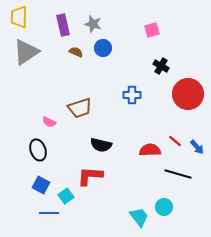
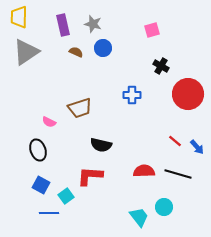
red semicircle: moved 6 px left, 21 px down
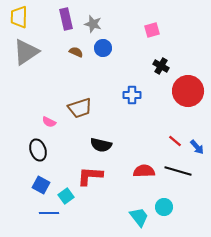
purple rectangle: moved 3 px right, 6 px up
red circle: moved 3 px up
black line: moved 3 px up
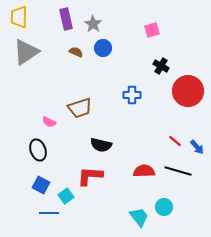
gray star: rotated 18 degrees clockwise
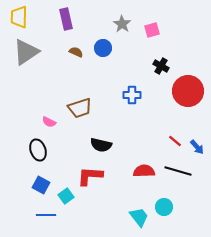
gray star: moved 29 px right
blue line: moved 3 px left, 2 px down
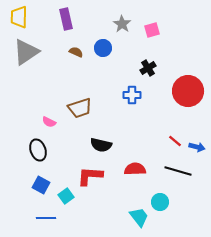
black cross: moved 13 px left, 2 px down; rotated 28 degrees clockwise
blue arrow: rotated 35 degrees counterclockwise
red semicircle: moved 9 px left, 2 px up
cyan circle: moved 4 px left, 5 px up
blue line: moved 3 px down
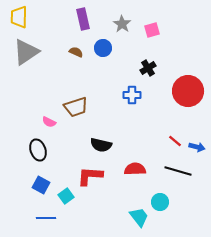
purple rectangle: moved 17 px right
brown trapezoid: moved 4 px left, 1 px up
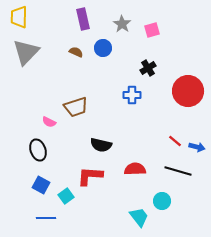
gray triangle: rotated 12 degrees counterclockwise
cyan circle: moved 2 px right, 1 px up
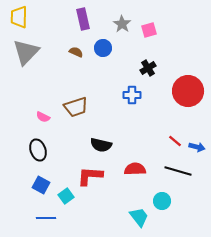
pink square: moved 3 px left
pink semicircle: moved 6 px left, 5 px up
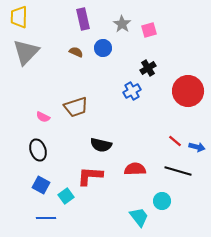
blue cross: moved 4 px up; rotated 30 degrees counterclockwise
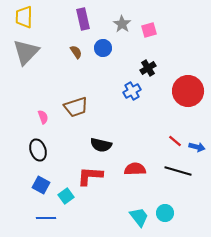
yellow trapezoid: moved 5 px right
brown semicircle: rotated 32 degrees clockwise
pink semicircle: rotated 136 degrees counterclockwise
cyan circle: moved 3 px right, 12 px down
